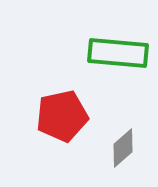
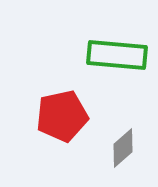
green rectangle: moved 1 px left, 2 px down
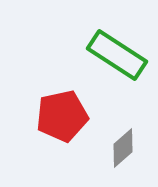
green rectangle: rotated 28 degrees clockwise
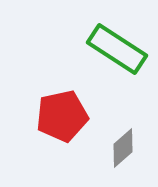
green rectangle: moved 6 px up
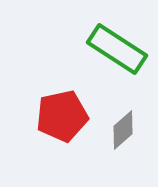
gray diamond: moved 18 px up
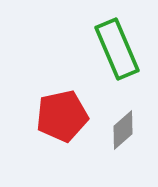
green rectangle: rotated 34 degrees clockwise
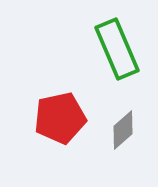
red pentagon: moved 2 px left, 2 px down
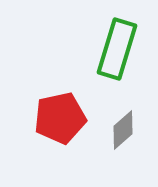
green rectangle: rotated 40 degrees clockwise
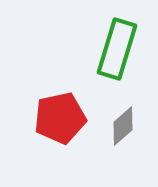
gray diamond: moved 4 px up
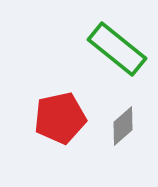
green rectangle: rotated 68 degrees counterclockwise
